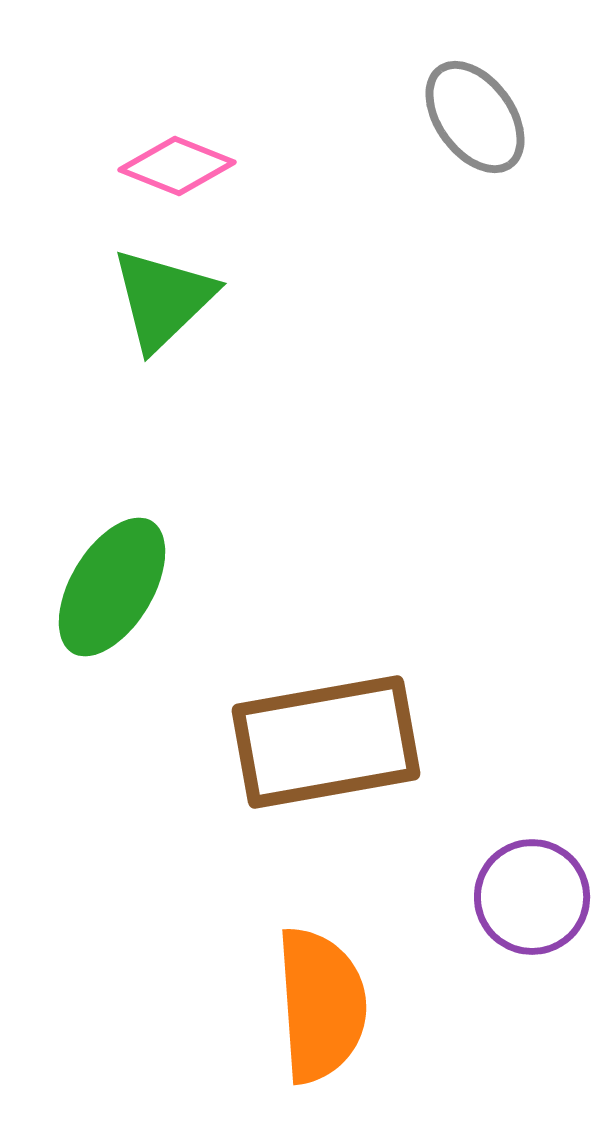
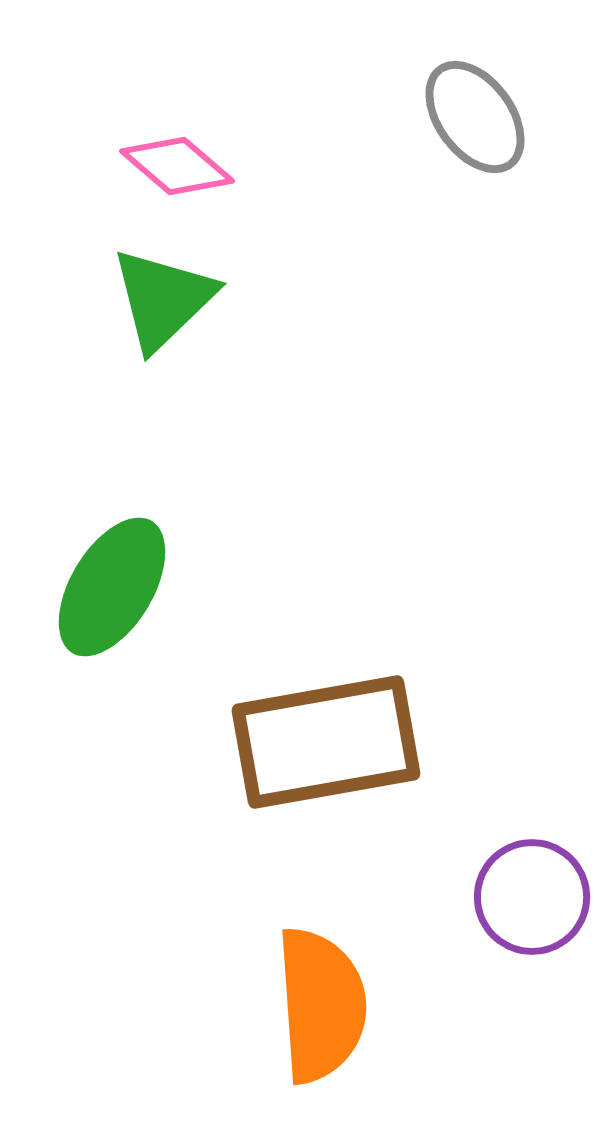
pink diamond: rotated 19 degrees clockwise
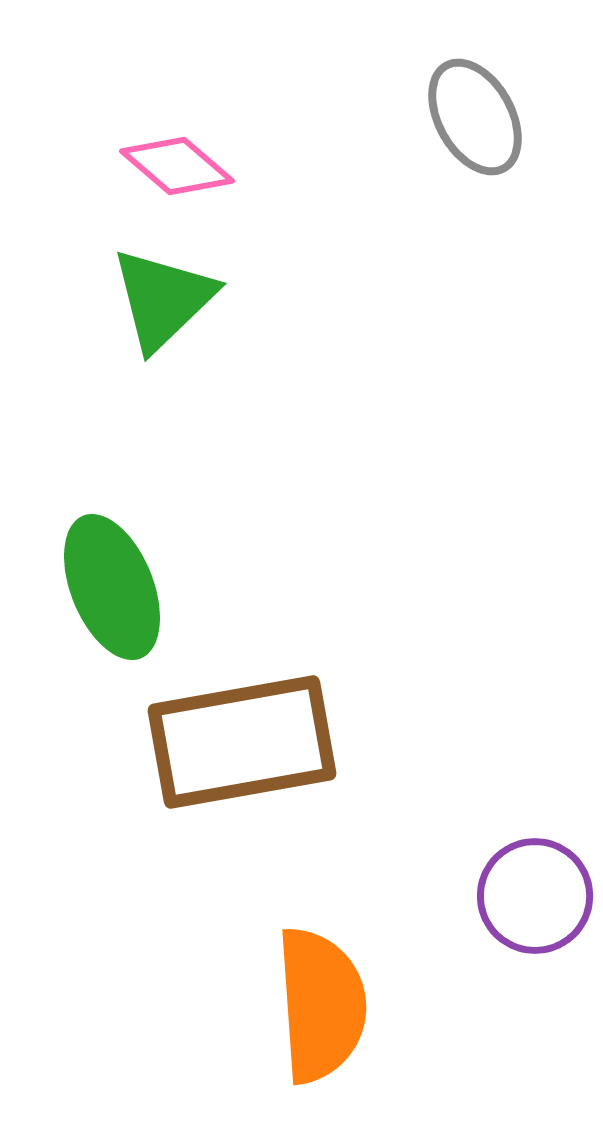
gray ellipse: rotated 7 degrees clockwise
green ellipse: rotated 53 degrees counterclockwise
brown rectangle: moved 84 px left
purple circle: moved 3 px right, 1 px up
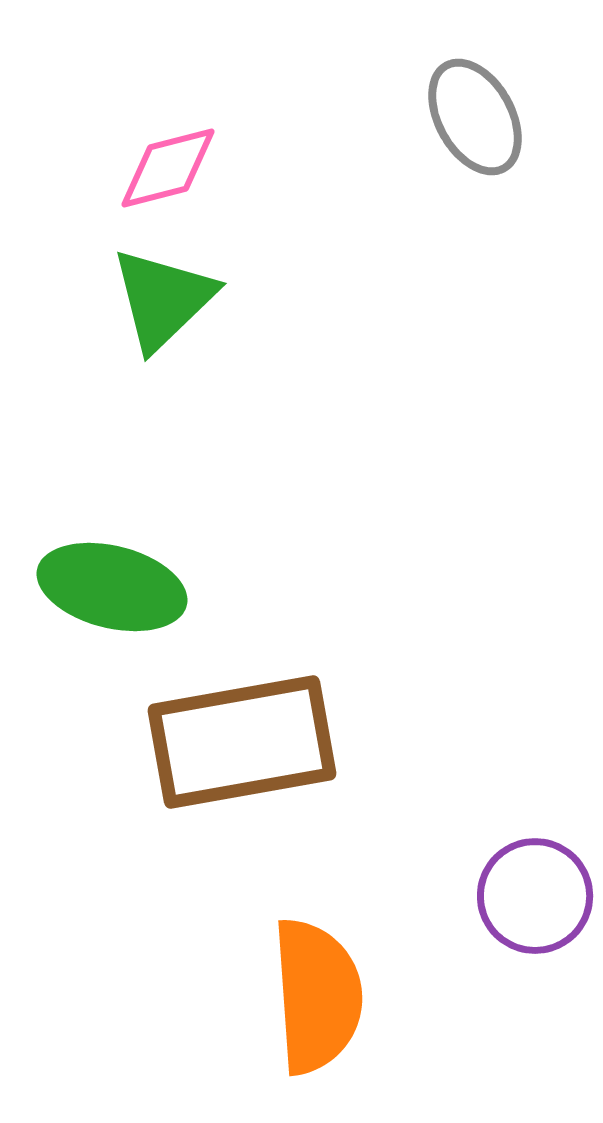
pink diamond: moved 9 px left, 2 px down; rotated 55 degrees counterclockwise
green ellipse: rotated 54 degrees counterclockwise
orange semicircle: moved 4 px left, 9 px up
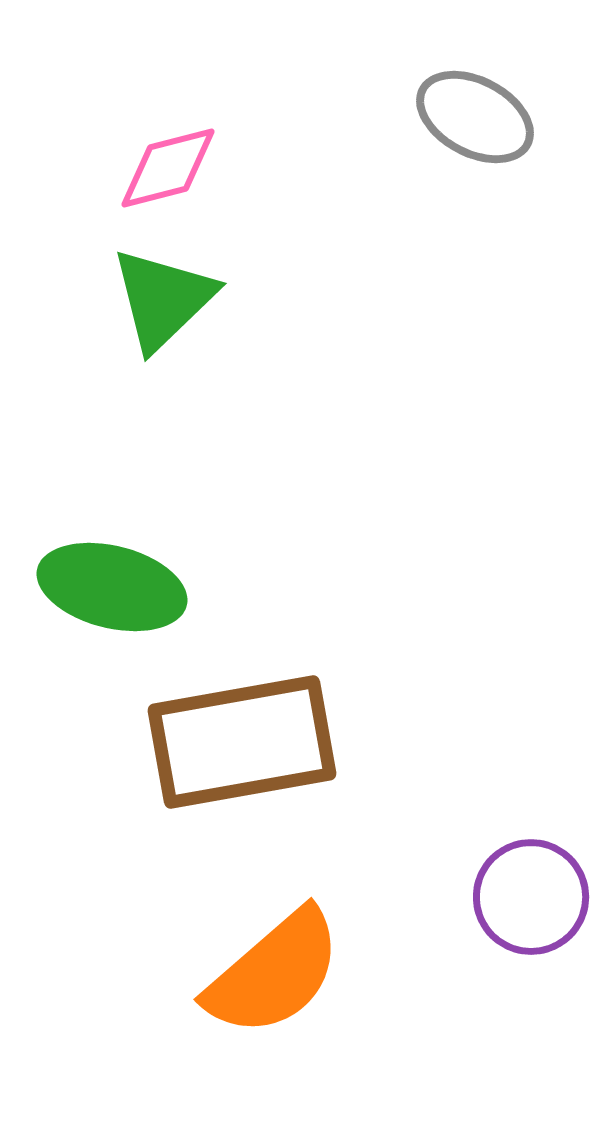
gray ellipse: rotated 33 degrees counterclockwise
purple circle: moved 4 px left, 1 px down
orange semicircle: moved 43 px left, 23 px up; rotated 53 degrees clockwise
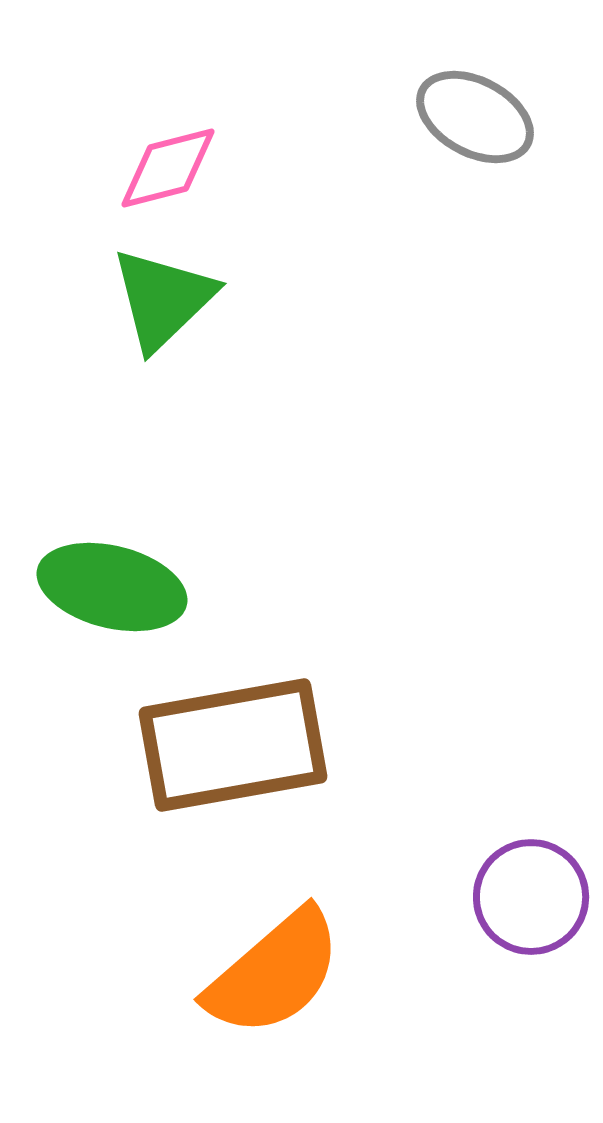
brown rectangle: moved 9 px left, 3 px down
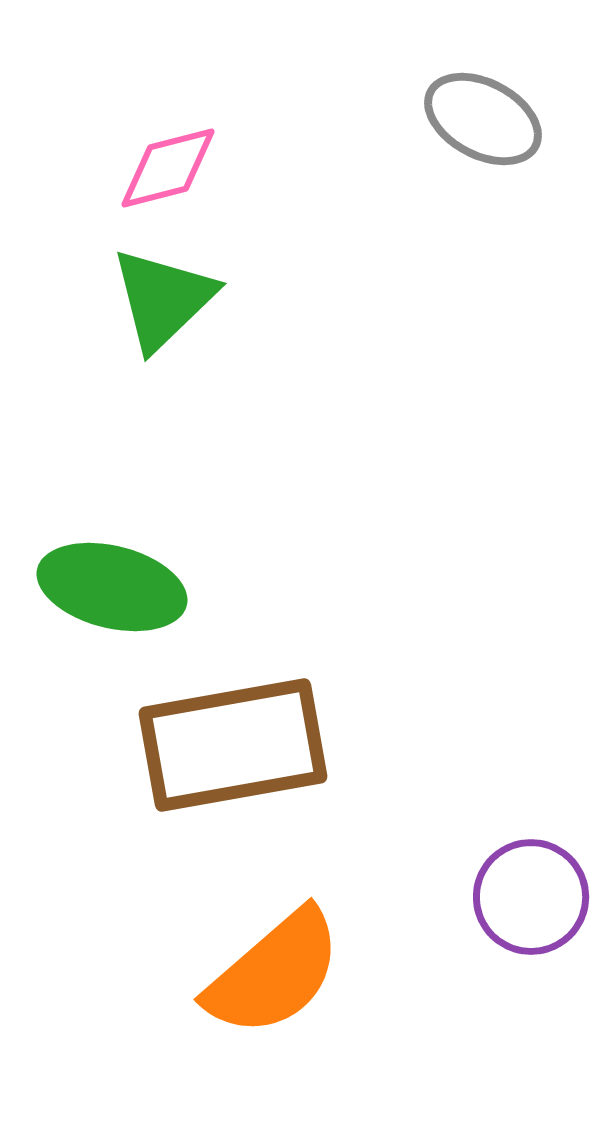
gray ellipse: moved 8 px right, 2 px down
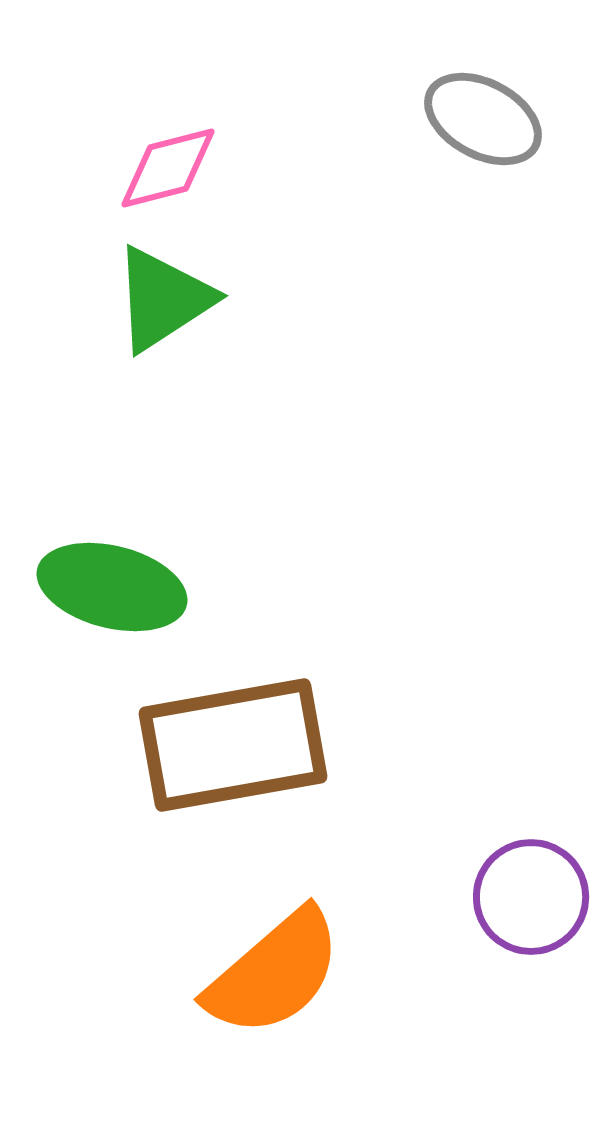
green triangle: rotated 11 degrees clockwise
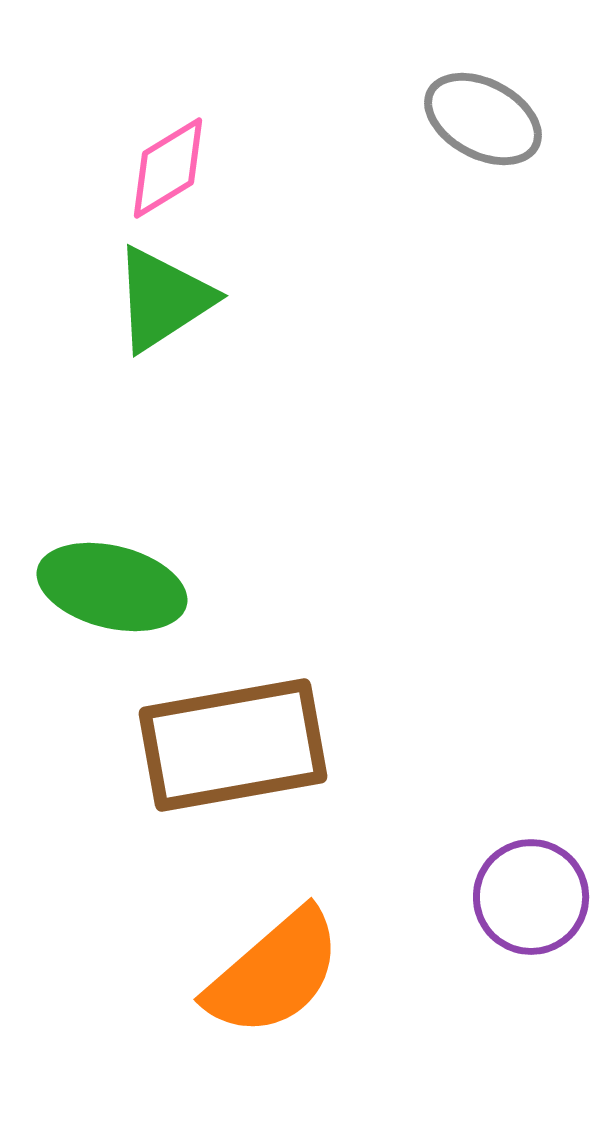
pink diamond: rotated 17 degrees counterclockwise
